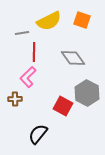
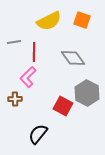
gray line: moved 8 px left, 9 px down
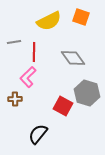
orange square: moved 1 px left, 3 px up
gray hexagon: rotated 10 degrees counterclockwise
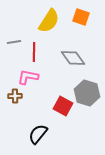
yellow semicircle: rotated 30 degrees counterclockwise
pink L-shape: rotated 55 degrees clockwise
brown cross: moved 3 px up
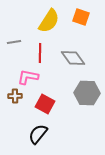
red line: moved 6 px right, 1 px down
gray hexagon: rotated 15 degrees counterclockwise
red square: moved 18 px left, 2 px up
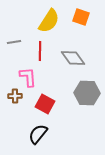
red line: moved 2 px up
pink L-shape: rotated 75 degrees clockwise
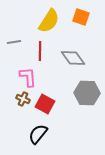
brown cross: moved 8 px right, 3 px down; rotated 24 degrees clockwise
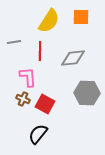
orange square: rotated 18 degrees counterclockwise
gray diamond: rotated 60 degrees counterclockwise
